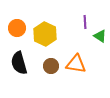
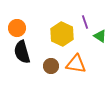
purple line: rotated 16 degrees counterclockwise
yellow hexagon: moved 17 px right
black semicircle: moved 3 px right, 11 px up
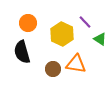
purple line: rotated 24 degrees counterclockwise
orange circle: moved 11 px right, 5 px up
green triangle: moved 3 px down
brown circle: moved 2 px right, 3 px down
